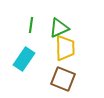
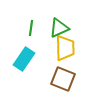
green line: moved 3 px down
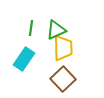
green triangle: moved 3 px left, 2 px down
yellow trapezoid: moved 2 px left
brown square: rotated 25 degrees clockwise
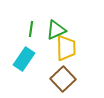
green line: moved 1 px down
yellow trapezoid: moved 3 px right
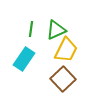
yellow trapezoid: moved 2 px down; rotated 28 degrees clockwise
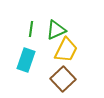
cyan rectangle: moved 2 px right, 1 px down; rotated 15 degrees counterclockwise
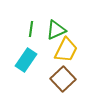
cyan rectangle: rotated 15 degrees clockwise
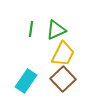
yellow trapezoid: moved 3 px left, 4 px down
cyan rectangle: moved 21 px down
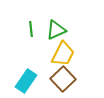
green line: rotated 14 degrees counterclockwise
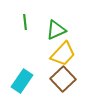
green line: moved 6 px left, 7 px up
yellow trapezoid: rotated 16 degrees clockwise
cyan rectangle: moved 4 px left
